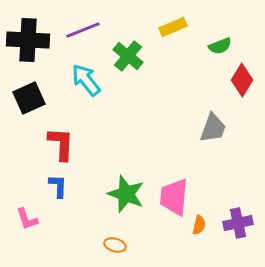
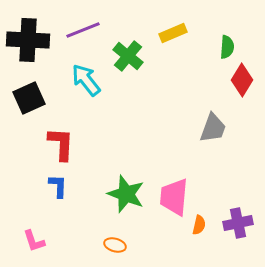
yellow rectangle: moved 6 px down
green semicircle: moved 7 px right, 1 px down; rotated 65 degrees counterclockwise
pink L-shape: moved 7 px right, 22 px down
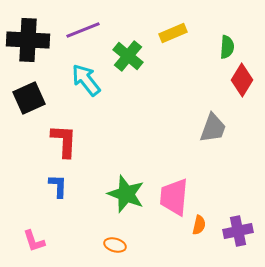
red L-shape: moved 3 px right, 3 px up
purple cross: moved 8 px down
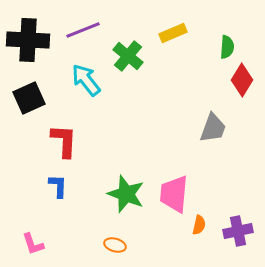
pink trapezoid: moved 3 px up
pink L-shape: moved 1 px left, 3 px down
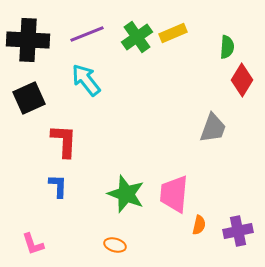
purple line: moved 4 px right, 4 px down
green cross: moved 9 px right, 19 px up; rotated 16 degrees clockwise
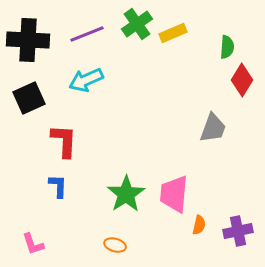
green cross: moved 13 px up
cyan arrow: rotated 76 degrees counterclockwise
green star: rotated 18 degrees clockwise
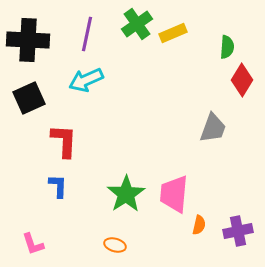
purple line: rotated 56 degrees counterclockwise
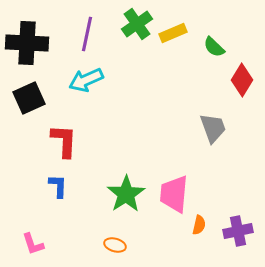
black cross: moved 1 px left, 3 px down
green semicircle: moved 13 px left; rotated 130 degrees clockwise
gray trapezoid: rotated 40 degrees counterclockwise
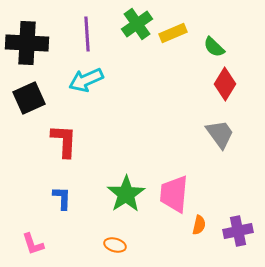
purple line: rotated 16 degrees counterclockwise
red diamond: moved 17 px left, 4 px down
gray trapezoid: moved 7 px right, 6 px down; rotated 16 degrees counterclockwise
blue L-shape: moved 4 px right, 12 px down
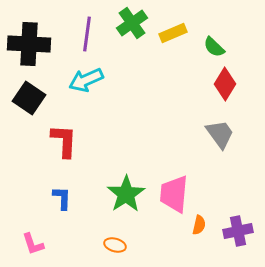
green cross: moved 5 px left, 1 px up
purple line: rotated 12 degrees clockwise
black cross: moved 2 px right, 1 px down
black square: rotated 32 degrees counterclockwise
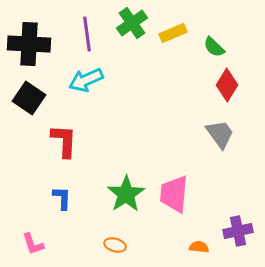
purple line: rotated 16 degrees counterclockwise
red diamond: moved 2 px right, 1 px down
orange semicircle: moved 22 px down; rotated 96 degrees counterclockwise
